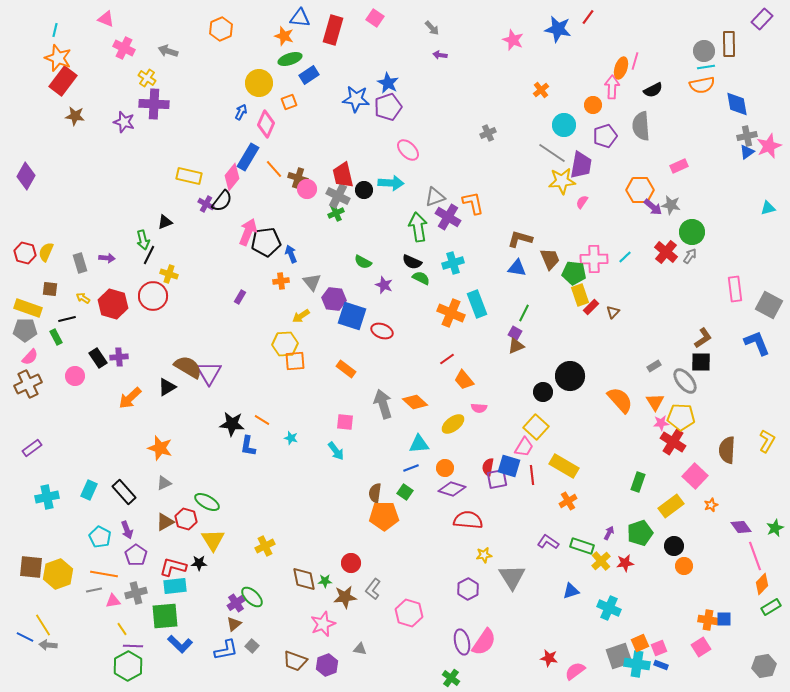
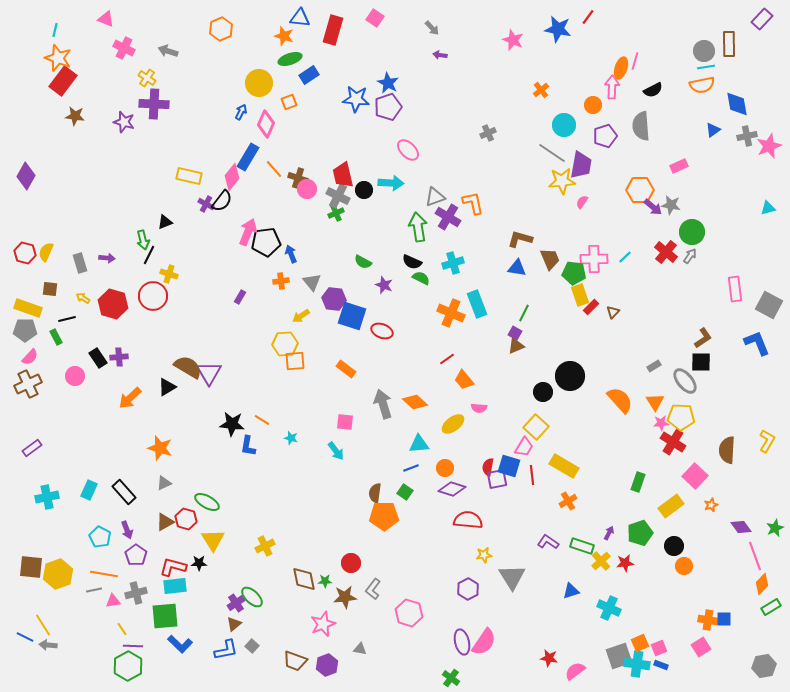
blue triangle at (747, 152): moved 34 px left, 22 px up
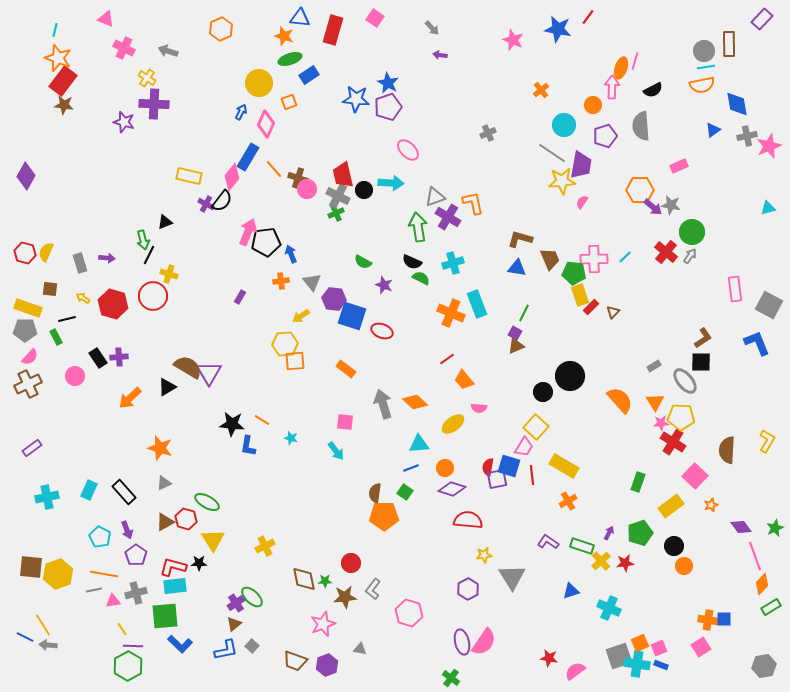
brown star at (75, 116): moved 11 px left, 11 px up
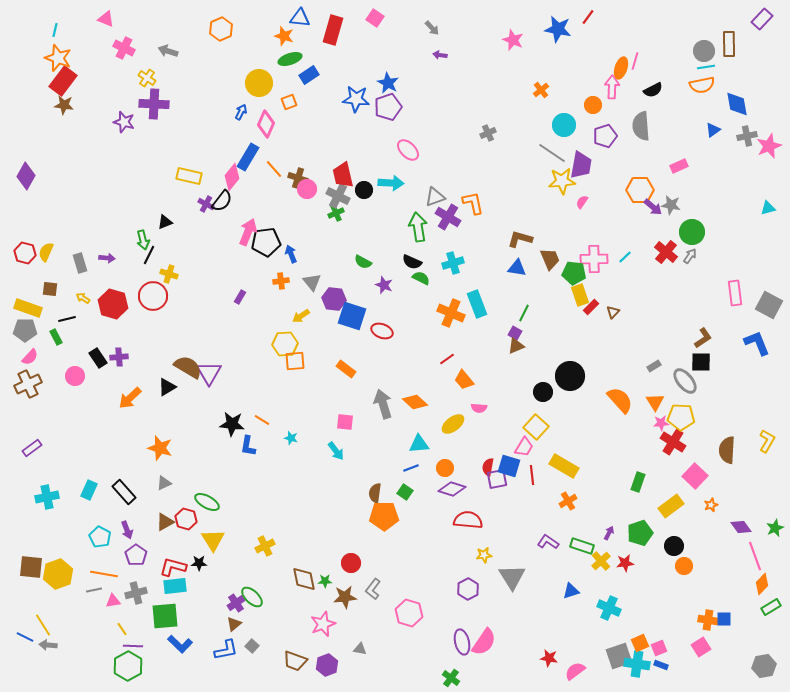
pink rectangle at (735, 289): moved 4 px down
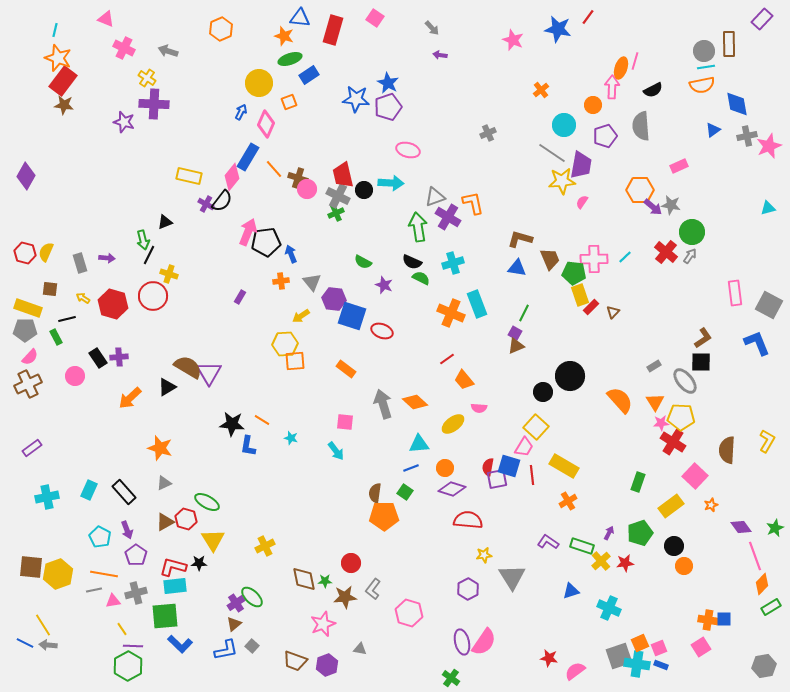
pink ellipse at (408, 150): rotated 30 degrees counterclockwise
blue line at (25, 637): moved 6 px down
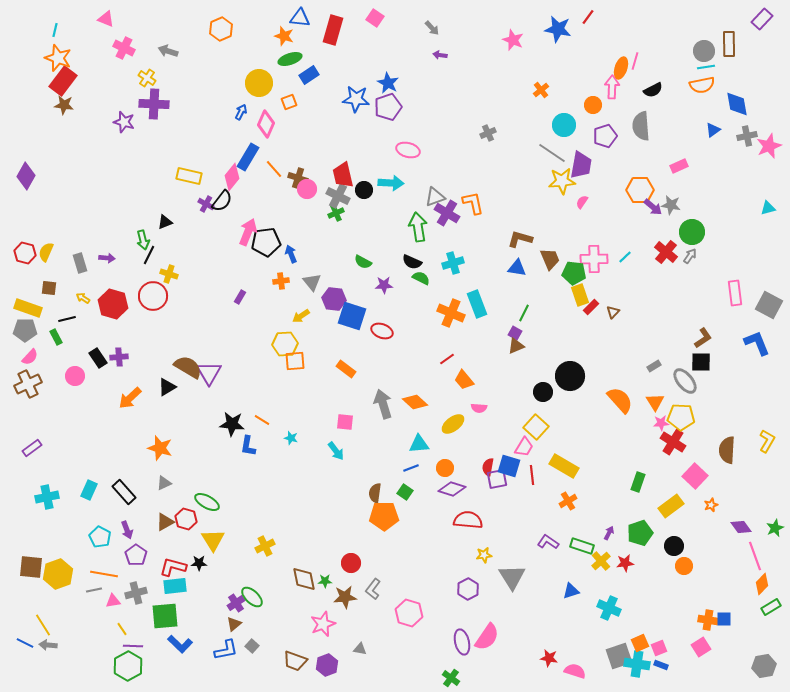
purple cross at (448, 217): moved 1 px left, 4 px up
purple star at (384, 285): rotated 24 degrees counterclockwise
brown square at (50, 289): moved 1 px left, 1 px up
pink semicircle at (484, 642): moved 3 px right, 5 px up
pink semicircle at (575, 671): rotated 55 degrees clockwise
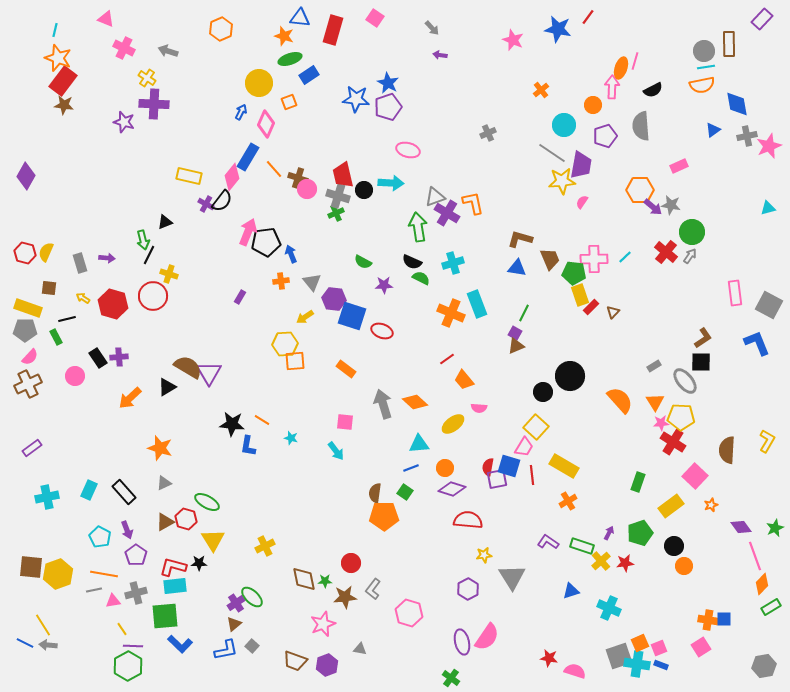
gray cross at (338, 196): rotated 10 degrees counterclockwise
yellow arrow at (301, 316): moved 4 px right, 1 px down
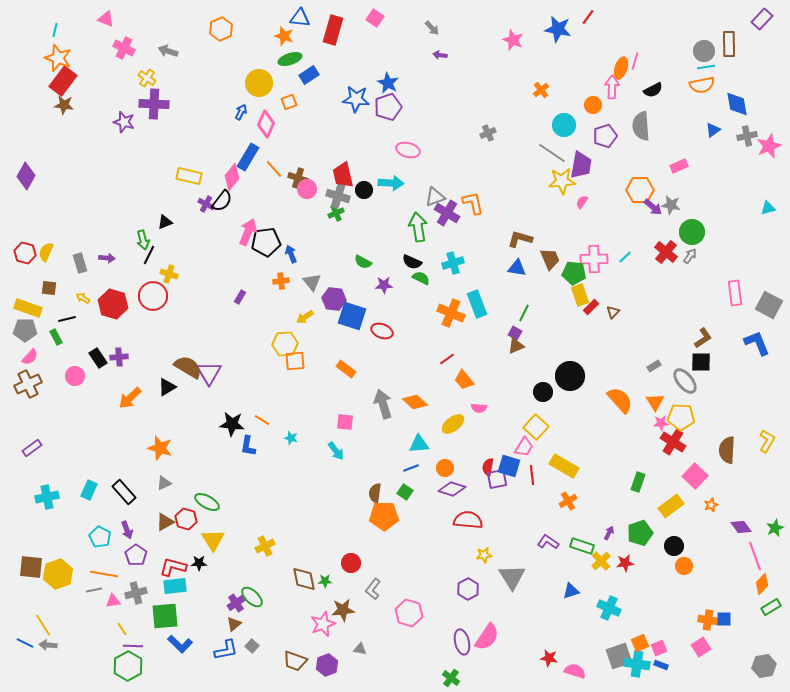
brown star at (345, 597): moved 2 px left, 13 px down
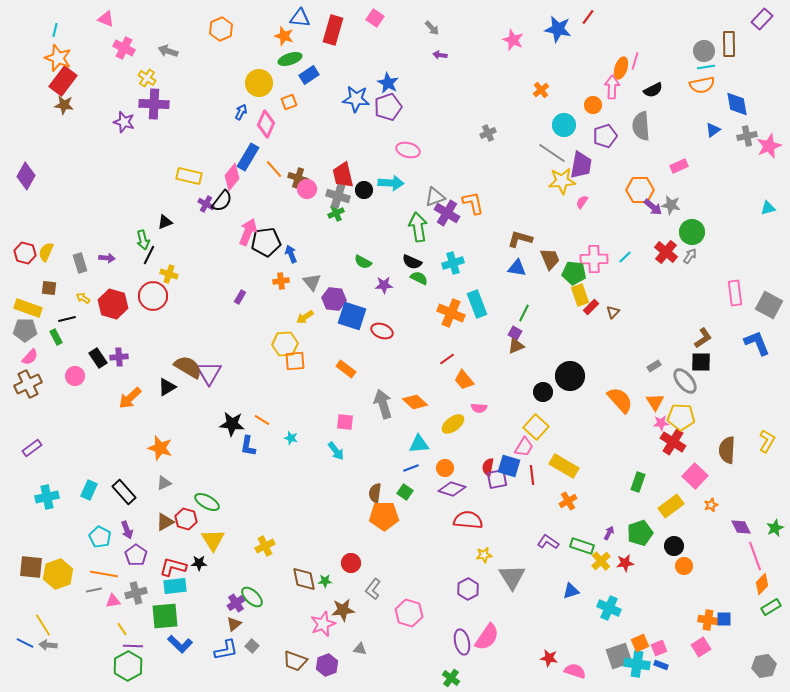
green semicircle at (421, 278): moved 2 px left
purple diamond at (741, 527): rotated 10 degrees clockwise
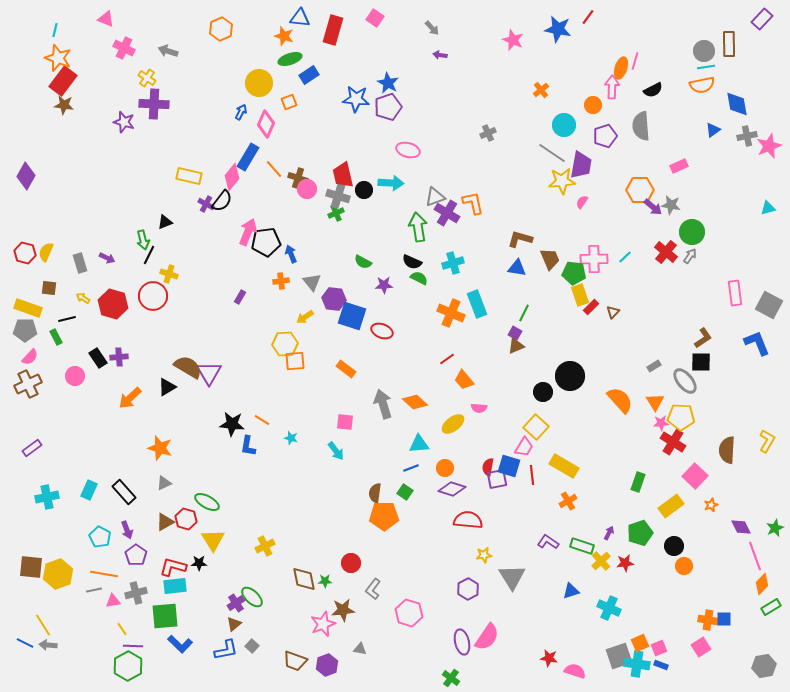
purple arrow at (107, 258): rotated 21 degrees clockwise
